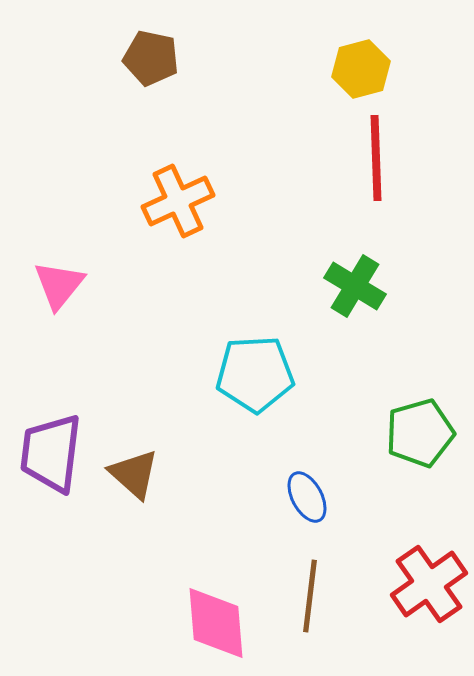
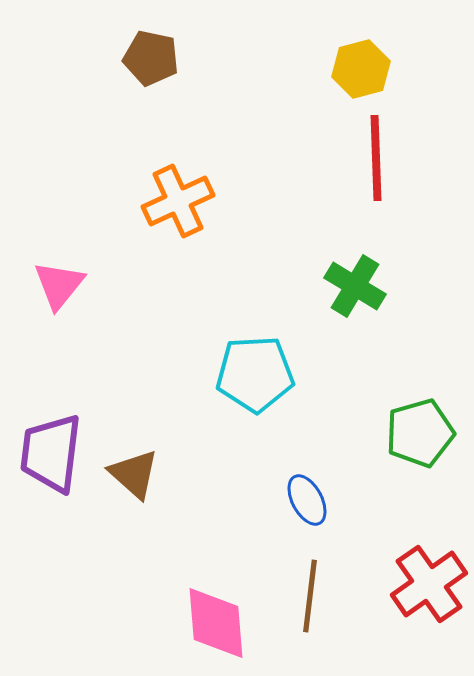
blue ellipse: moved 3 px down
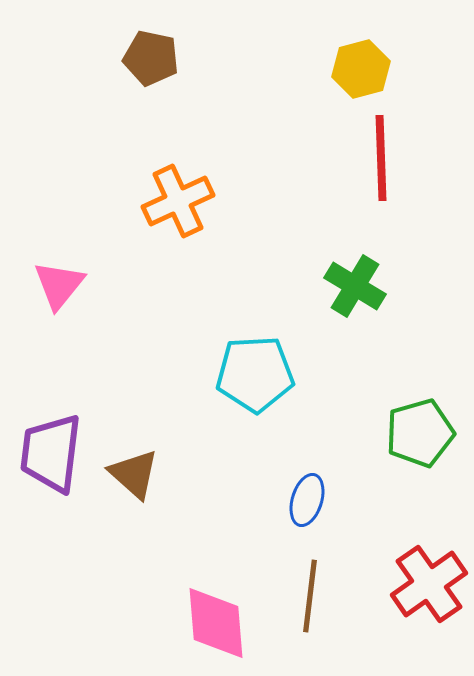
red line: moved 5 px right
blue ellipse: rotated 45 degrees clockwise
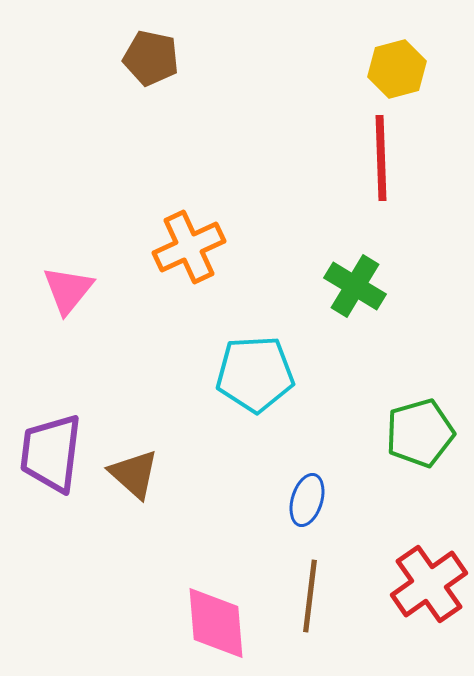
yellow hexagon: moved 36 px right
orange cross: moved 11 px right, 46 px down
pink triangle: moved 9 px right, 5 px down
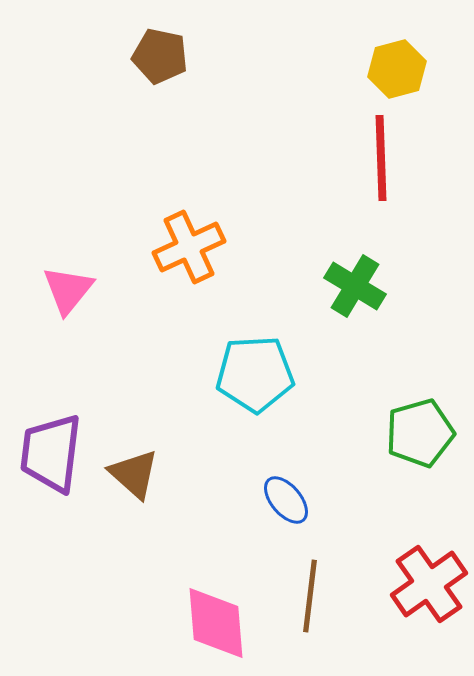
brown pentagon: moved 9 px right, 2 px up
blue ellipse: moved 21 px left; rotated 57 degrees counterclockwise
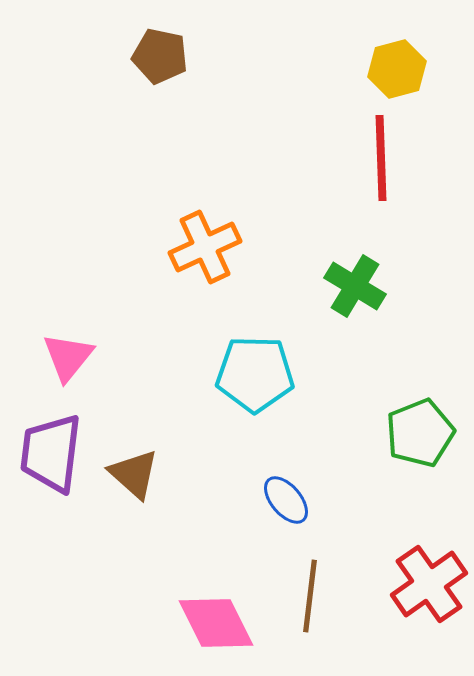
orange cross: moved 16 px right
pink triangle: moved 67 px down
cyan pentagon: rotated 4 degrees clockwise
green pentagon: rotated 6 degrees counterclockwise
pink diamond: rotated 22 degrees counterclockwise
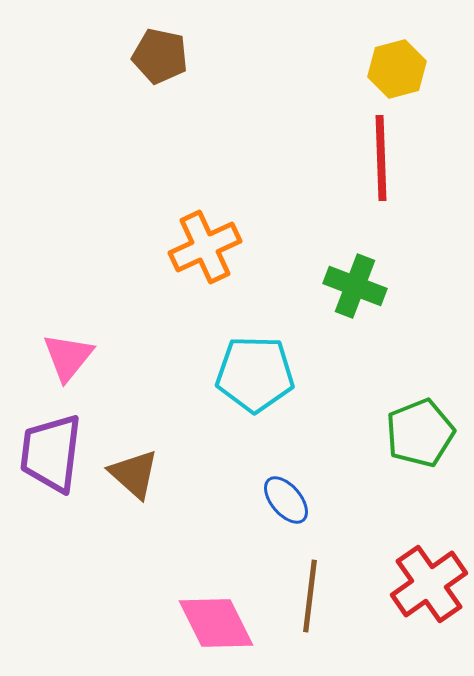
green cross: rotated 10 degrees counterclockwise
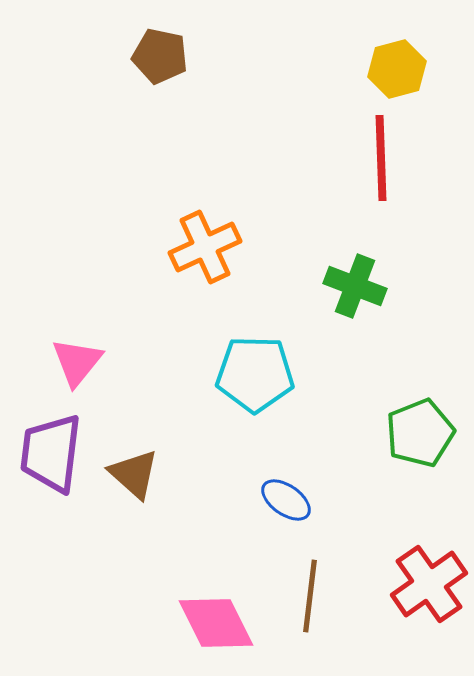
pink triangle: moved 9 px right, 5 px down
blue ellipse: rotated 15 degrees counterclockwise
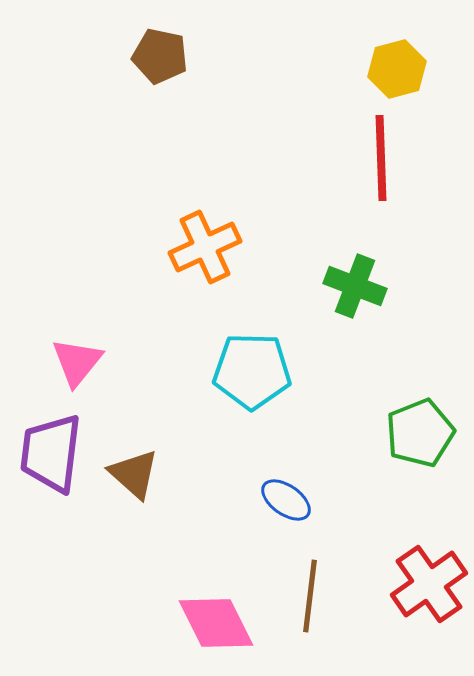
cyan pentagon: moved 3 px left, 3 px up
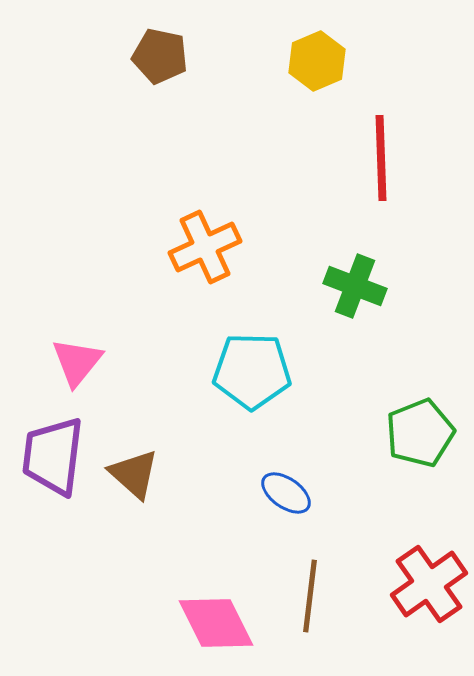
yellow hexagon: moved 80 px left, 8 px up; rotated 8 degrees counterclockwise
purple trapezoid: moved 2 px right, 3 px down
blue ellipse: moved 7 px up
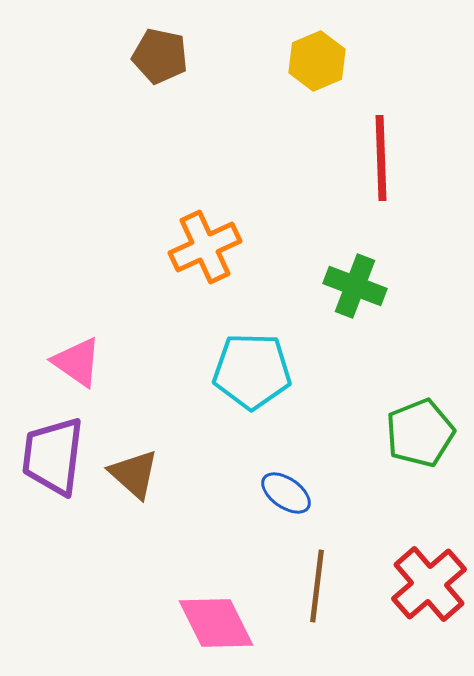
pink triangle: rotated 34 degrees counterclockwise
red cross: rotated 6 degrees counterclockwise
brown line: moved 7 px right, 10 px up
